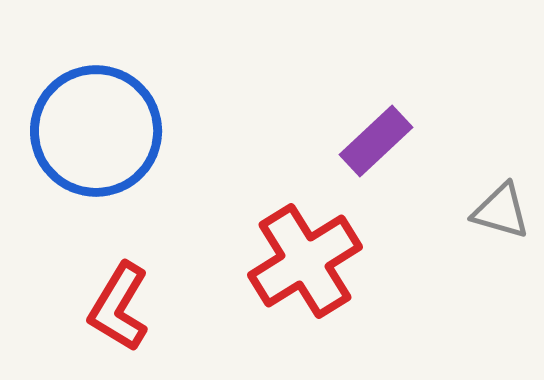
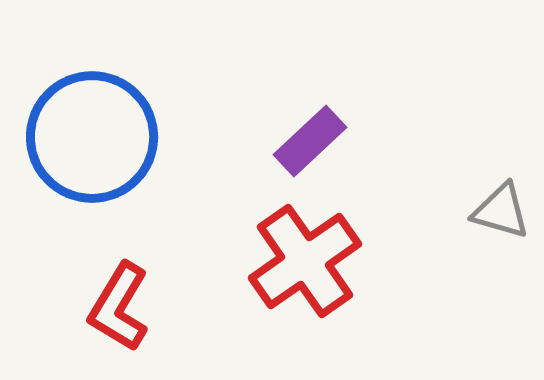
blue circle: moved 4 px left, 6 px down
purple rectangle: moved 66 px left
red cross: rotated 3 degrees counterclockwise
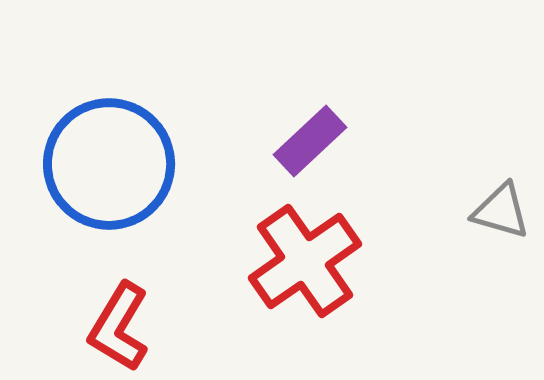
blue circle: moved 17 px right, 27 px down
red L-shape: moved 20 px down
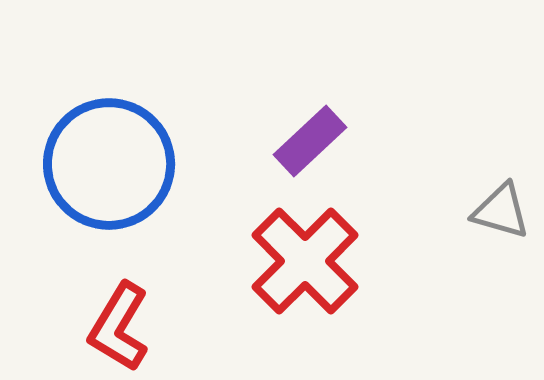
red cross: rotated 10 degrees counterclockwise
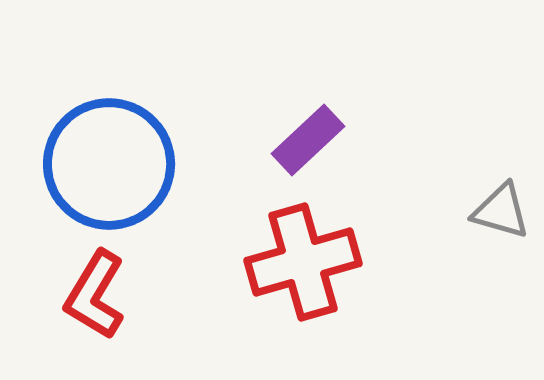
purple rectangle: moved 2 px left, 1 px up
red cross: moved 2 px left, 1 px down; rotated 29 degrees clockwise
red L-shape: moved 24 px left, 32 px up
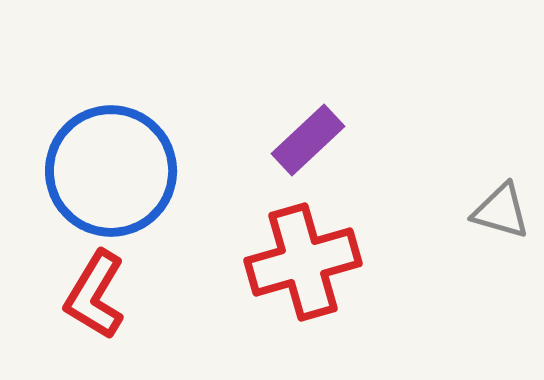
blue circle: moved 2 px right, 7 px down
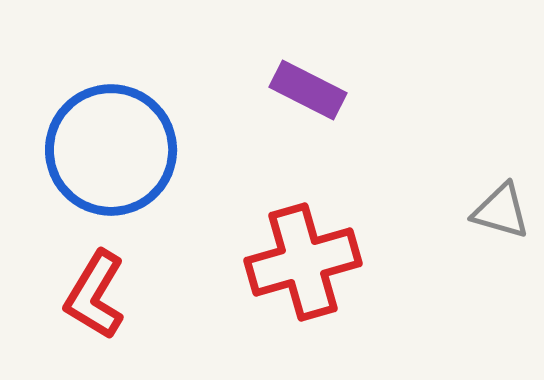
purple rectangle: moved 50 px up; rotated 70 degrees clockwise
blue circle: moved 21 px up
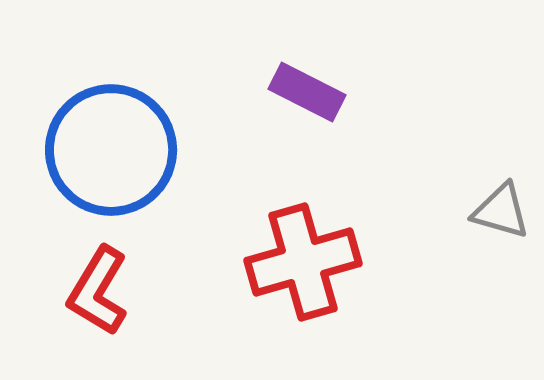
purple rectangle: moved 1 px left, 2 px down
red L-shape: moved 3 px right, 4 px up
